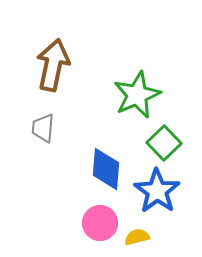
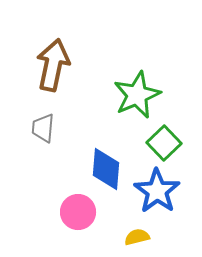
pink circle: moved 22 px left, 11 px up
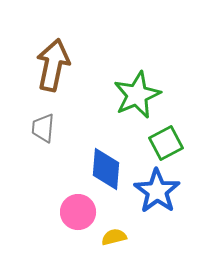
green square: moved 2 px right; rotated 16 degrees clockwise
yellow semicircle: moved 23 px left
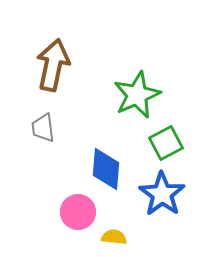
gray trapezoid: rotated 12 degrees counterclockwise
blue star: moved 5 px right, 3 px down
yellow semicircle: rotated 20 degrees clockwise
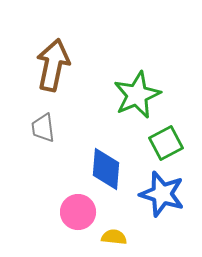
blue star: rotated 18 degrees counterclockwise
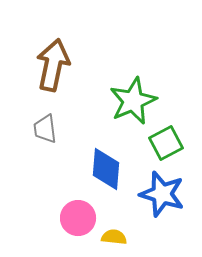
green star: moved 4 px left, 6 px down
gray trapezoid: moved 2 px right, 1 px down
pink circle: moved 6 px down
